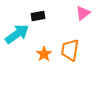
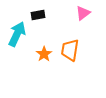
black rectangle: moved 1 px up
cyan arrow: rotated 30 degrees counterclockwise
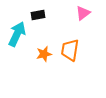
orange star: rotated 21 degrees clockwise
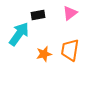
pink triangle: moved 13 px left
cyan arrow: moved 2 px right; rotated 10 degrees clockwise
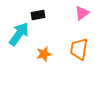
pink triangle: moved 12 px right
orange trapezoid: moved 9 px right, 1 px up
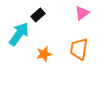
black rectangle: rotated 32 degrees counterclockwise
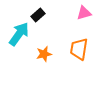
pink triangle: moved 2 px right; rotated 21 degrees clockwise
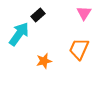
pink triangle: rotated 42 degrees counterclockwise
orange trapezoid: rotated 15 degrees clockwise
orange star: moved 7 px down
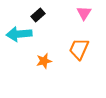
cyan arrow: rotated 130 degrees counterclockwise
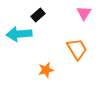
orange trapezoid: moved 2 px left; rotated 125 degrees clockwise
orange star: moved 2 px right, 9 px down
